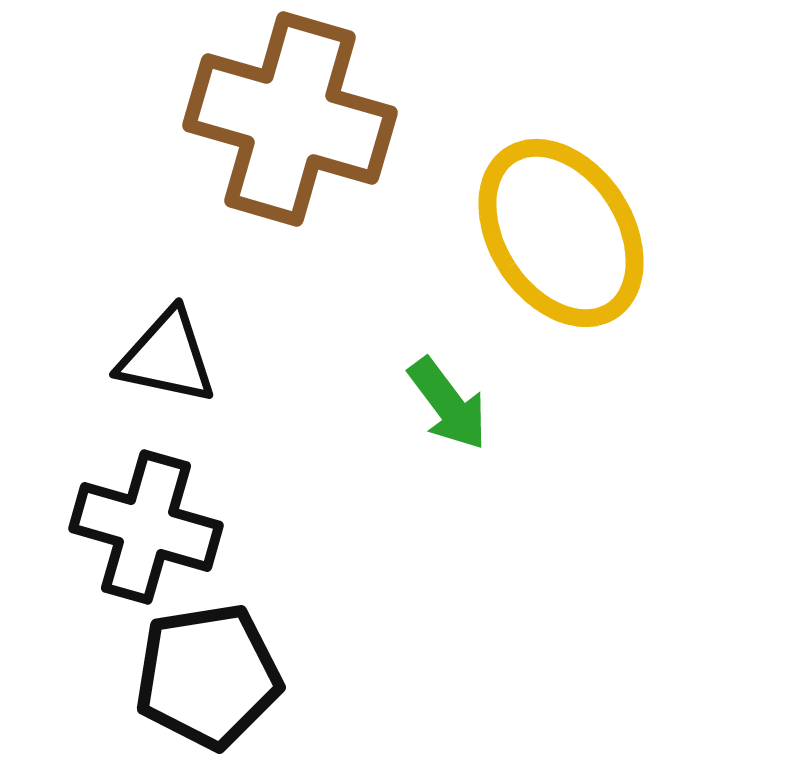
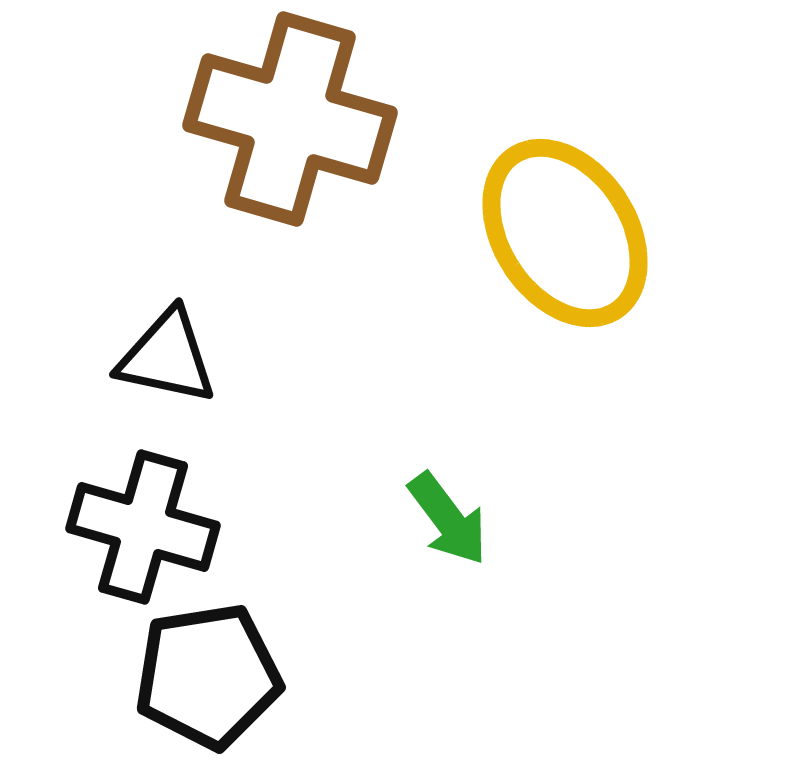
yellow ellipse: moved 4 px right
green arrow: moved 115 px down
black cross: moved 3 px left
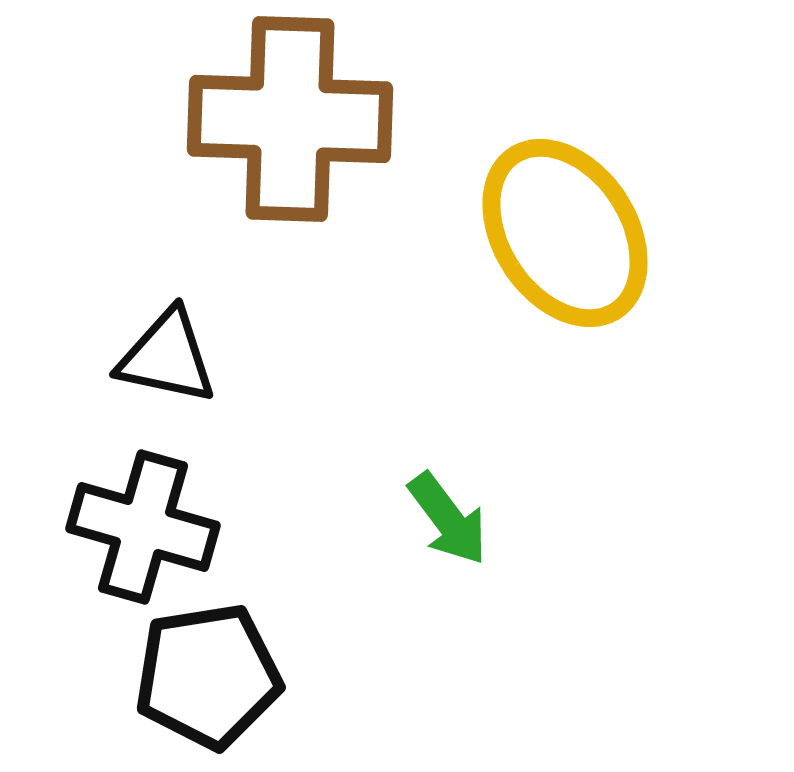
brown cross: rotated 14 degrees counterclockwise
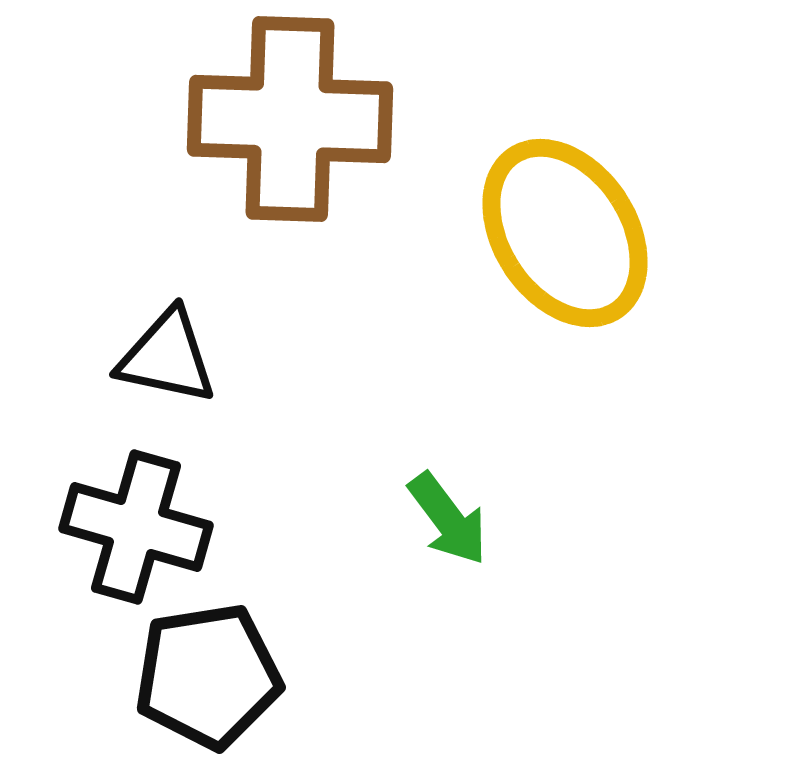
black cross: moved 7 px left
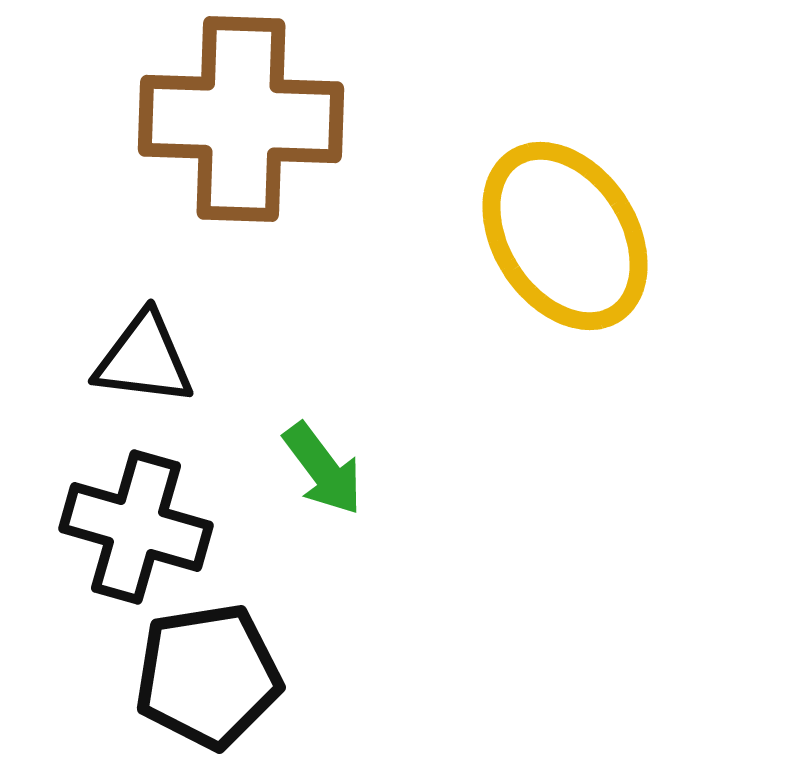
brown cross: moved 49 px left
yellow ellipse: moved 3 px down
black triangle: moved 23 px left, 2 px down; rotated 5 degrees counterclockwise
green arrow: moved 125 px left, 50 px up
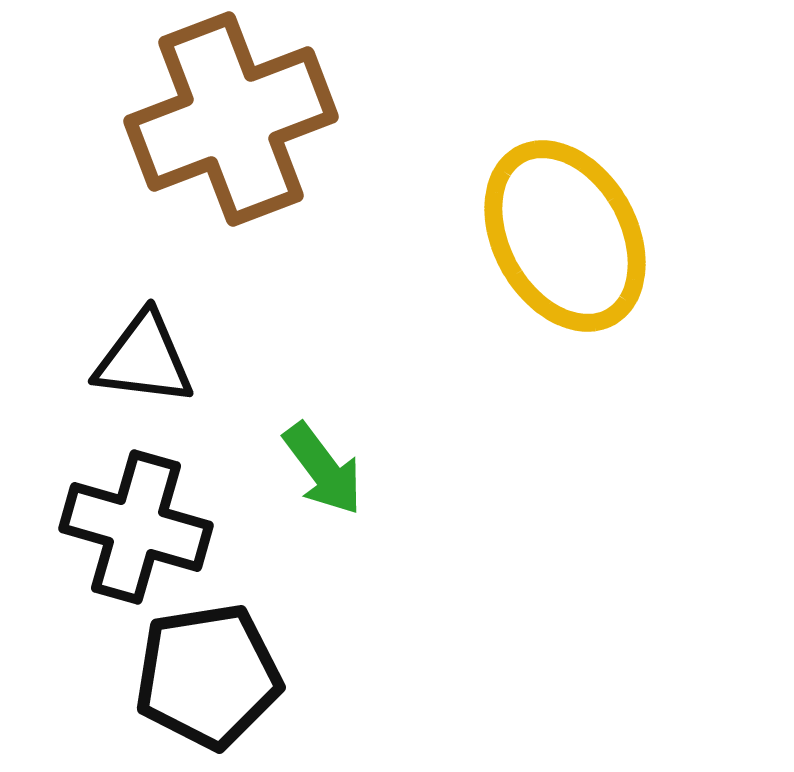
brown cross: moved 10 px left; rotated 23 degrees counterclockwise
yellow ellipse: rotated 4 degrees clockwise
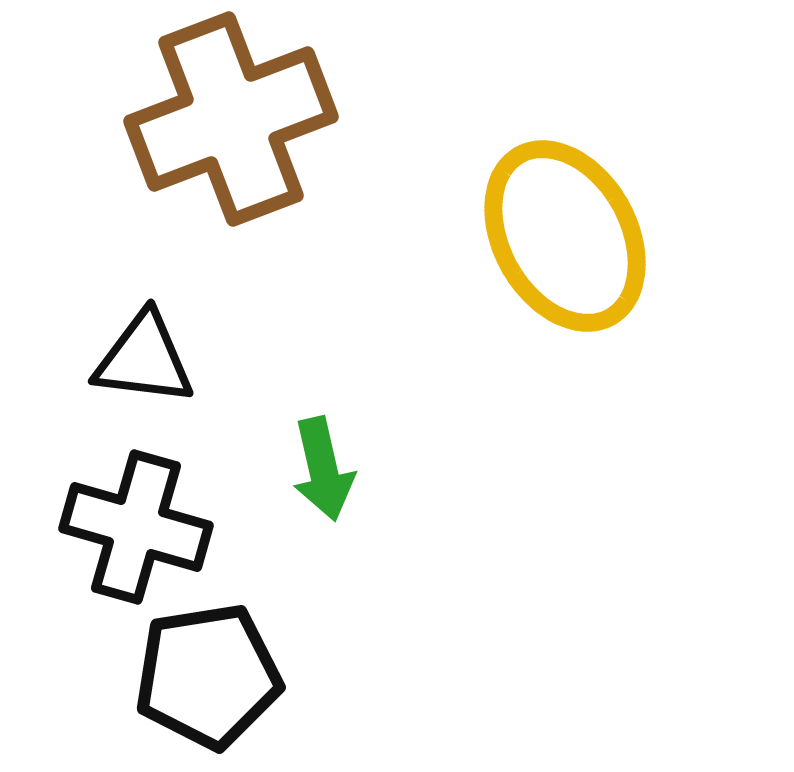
green arrow: rotated 24 degrees clockwise
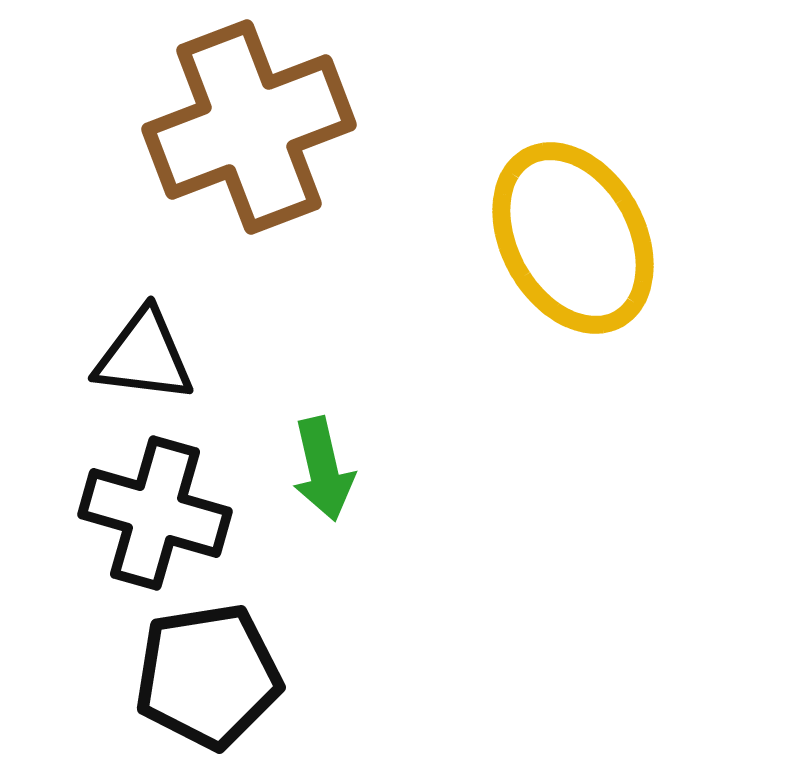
brown cross: moved 18 px right, 8 px down
yellow ellipse: moved 8 px right, 2 px down
black triangle: moved 3 px up
black cross: moved 19 px right, 14 px up
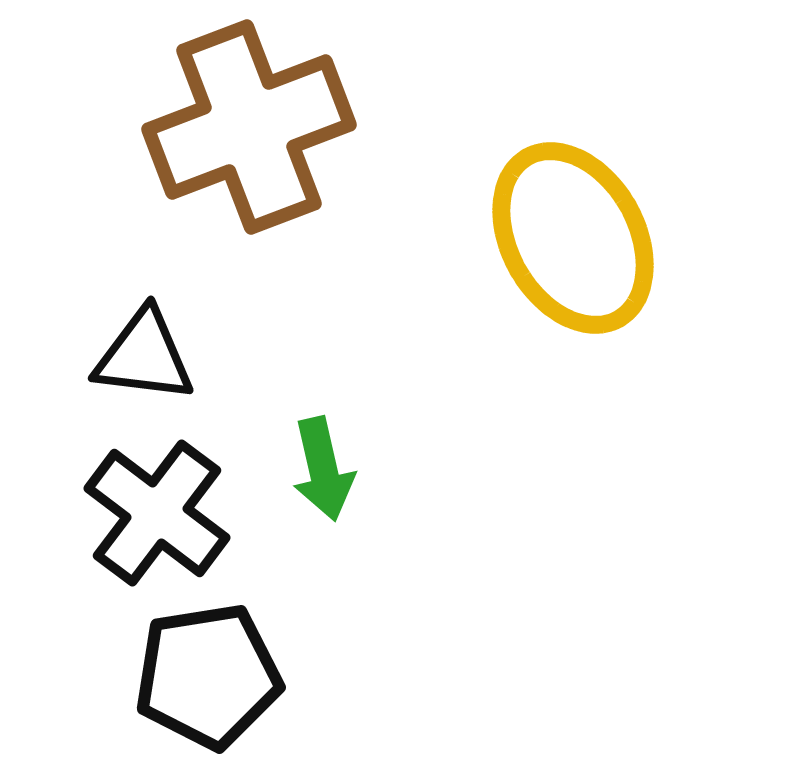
black cross: moved 2 px right; rotated 21 degrees clockwise
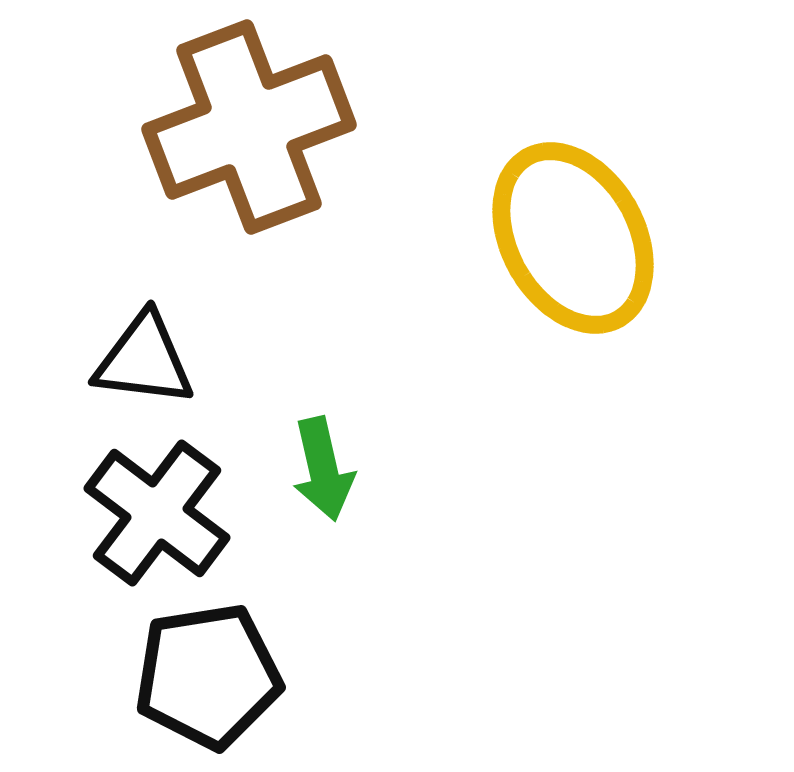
black triangle: moved 4 px down
